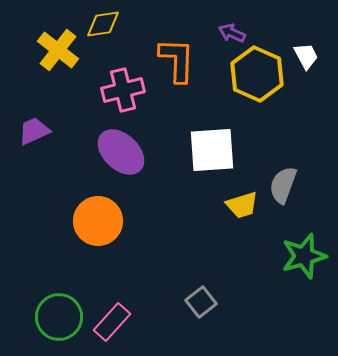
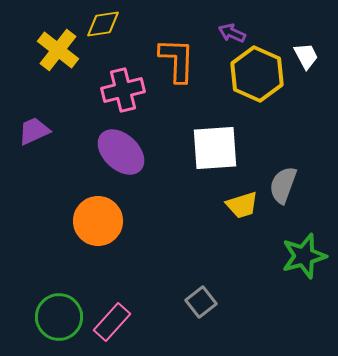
white square: moved 3 px right, 2 px up
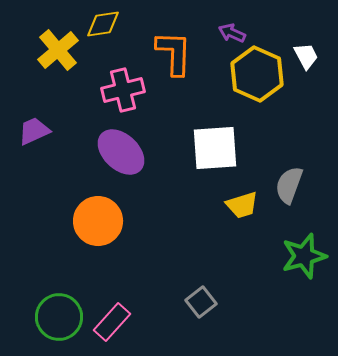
yellow cross: rotated 12 degrees clockwise
orange L-shape: moved 3 px left, 7 px up
gray semicircle: moved 6 px right
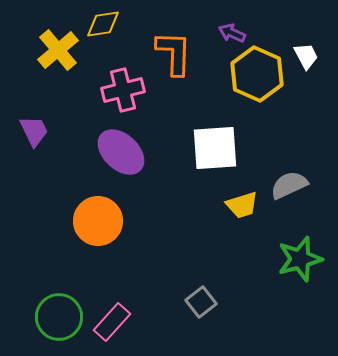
purple trapezoid: rotated 88 degrees clockwise
gray semicircle: rotated 45 degrees clockwise
green star: moved 4 px left, 3 px down
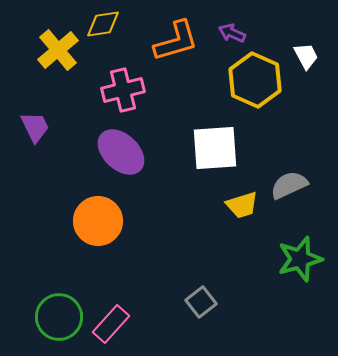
orange L-shape: moved 2 px right, 12 px up; rotated 72 degrees clockwise
yellow hexagon: moved 2 px left, 6 px down
purple trapezoid: moved 1 px right, 4 px up
pink rectangle: moved 1 px left, 2 px down
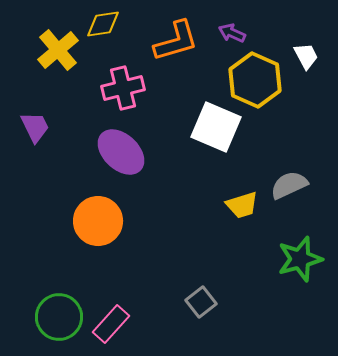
pink cross: moved 2 px up
white square: moved 1 px right, 21 px up; rotated 27 degrees clockwise
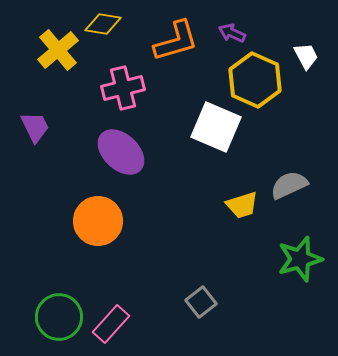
yellow diamond: rotated 18 degrees clockwise
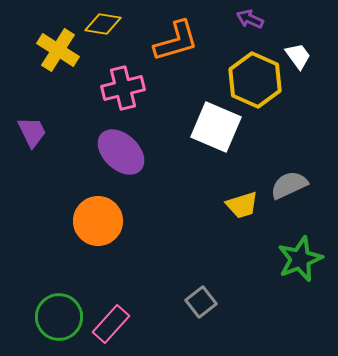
purple arrow: moved 18 px right, 14 px up
yellow cross: rotated 18 degrees counterclockwise
white trapezoid: moved 8 px left; rotated 8 degrees counterclockwise
purple trapezoid: moved 3 px left, 5 px down
green star: rotated 6 degrees counterclockwise
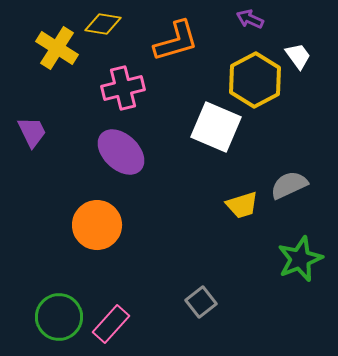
yellow cross: moved 1 px left, 2 px up
yellow hexagon: rotated 8 degrees clockwise
orange circle: moved 1 px left, 4 px down
